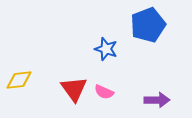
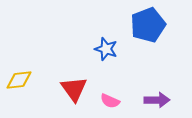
pink semicircle: moved 6 px right, 9 px down
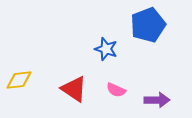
red triangle: rotated 20 degrees counterclockwise
pink semicircle: moved 6 px right, 11 px up
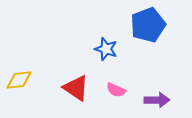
red triangle: moved 2 px right, 1 px up
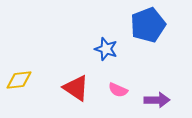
pink semicircle: moved 2 px right
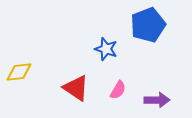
yellow diamond: moved 8 px up
pink semicircle: rotated 84 degrees counterclockwise
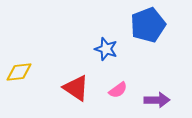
pink semicircle: rotated 24 degrees clockwise
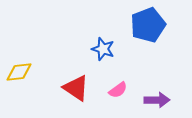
blue star: moved 3 px left
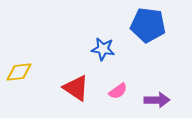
blue pentagon: rotated 28 degrees clockwise
blue star: rotated 10 degrees counterclockwise
pink semicircle: moved 1 px down
